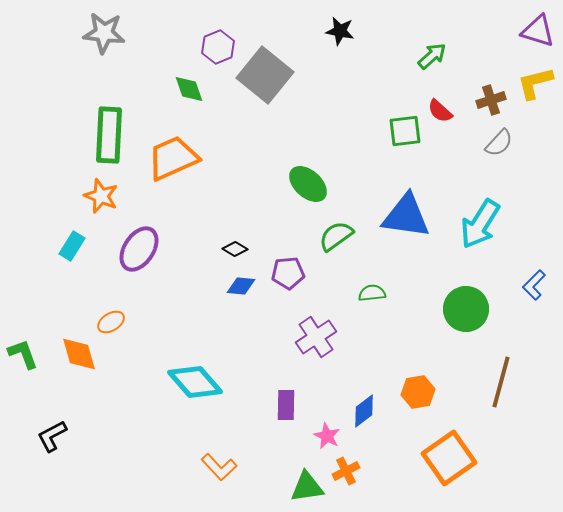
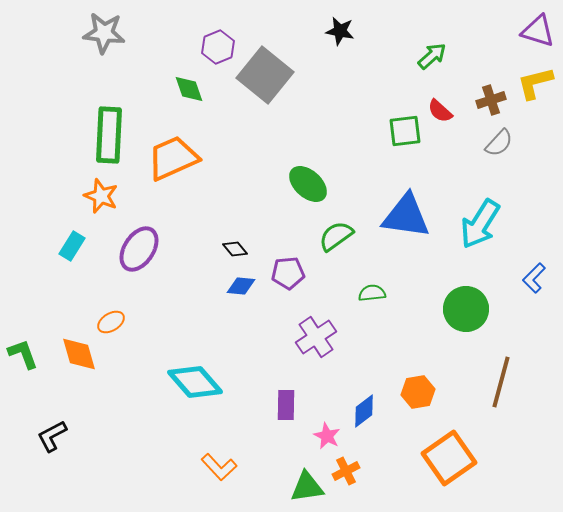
black diamond at (235, 249): rotated 20 degrees clockwise
blue L-shape at (534, 285): moved 7 px up
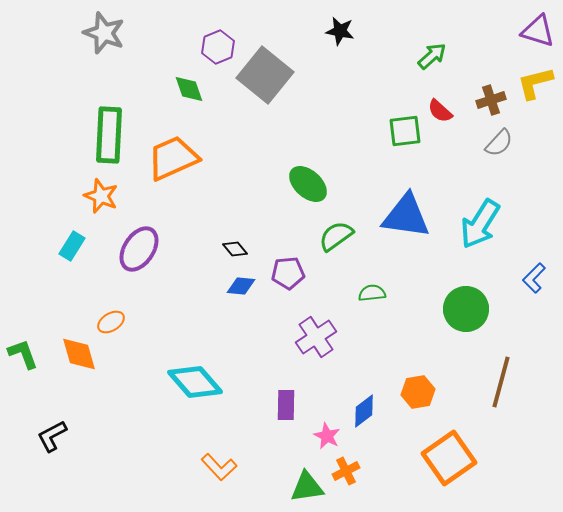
gray star at (104, 33): rotated 15 degrees clockwise
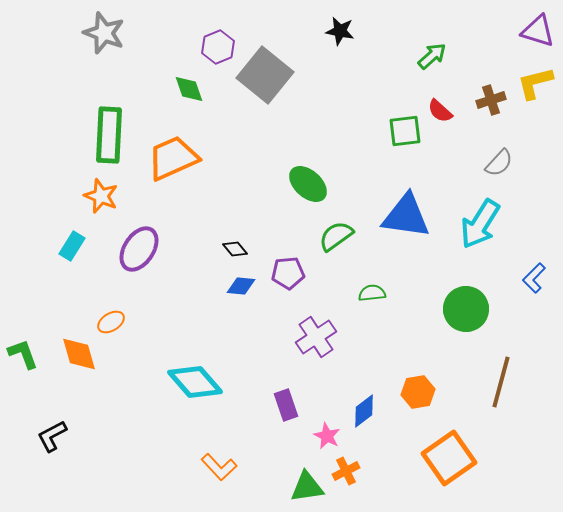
gray semicircle at (499, 143): moved 20 px down
purple rectangle at (286, 405): rotated 20 degrees counterclockwise
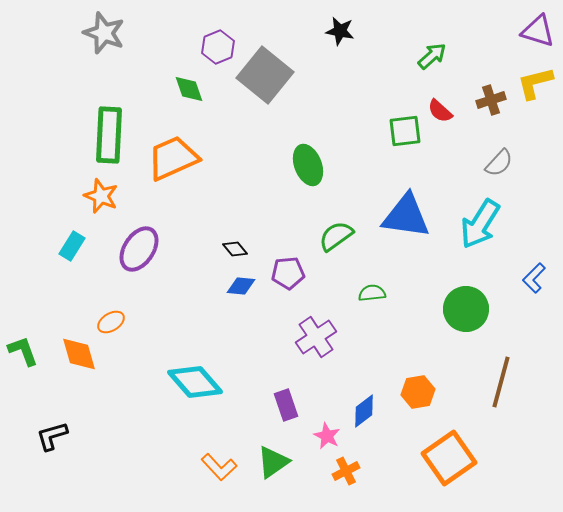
green ellipse at (308, 184): moved 19 px up; rotated 27 degrees clockwise
green L-shape at (23, 354): moved 3 px up
black L-shape at (52, 436): rotated 12 degrees clockwise
green triangle at (307, 487): moved 34 px left, 25 px up; rotated 27 degrees counterclockwise
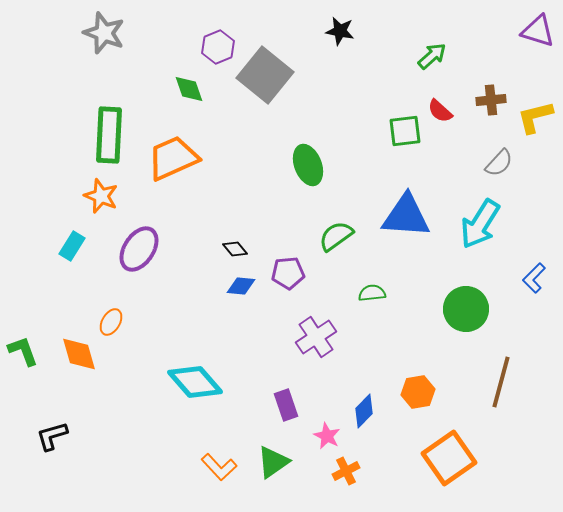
yellow L-shape at (535, 83): moved 34 px down
brown cross at (491, 100): rotated 12 degrees clockwise
blue triangle at (406, 216): rotated 4 degrees counterclockwise
orange ellipse at (111, 322): rotated 28 degrees counterclockwise
blue diamond at (364, 411): rotated 8 degrees counterclockwise
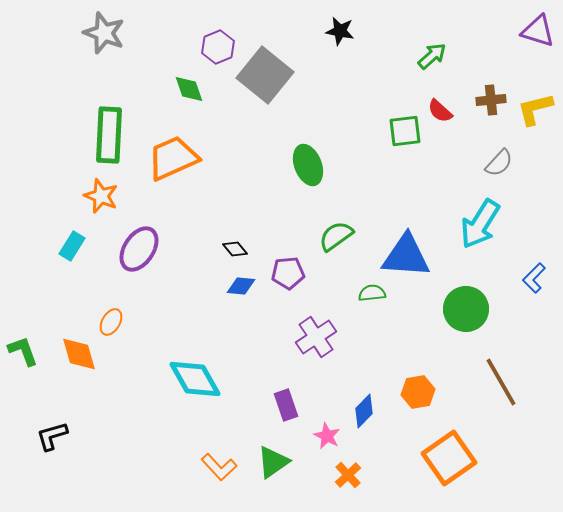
yellow L-shape at (535, 117): moved 8 px up
blue triangle at (406, 216): moved 40 px down
cyan diamond at (195, 382): moved 3 px up; rotated 12 degrees clockwise
brown line at (501, 382): rotated 45 degrees counterclockwise
orange cross at (346, 471): moved 2 px right, 4 px down; rotated 16 degrees counterclockwise
